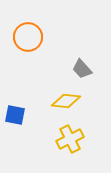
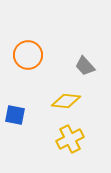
orange circle: moved 18 px down
gray trapezoid: moved 3 px right, 3 px up
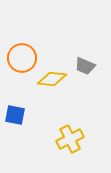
orange circle: moved 6 px left, 3 px down
gray trapezoid: rotated 25 degrees counterclockwise
yellow diamond: moved 14 px left, 22 px up
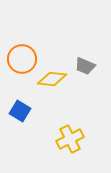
orange circle: moved 1 px down
blue square: moved 5 px right, 4 px up; rotated 20 degrees clockwise
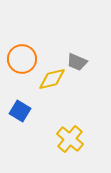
gray trapezoid: moved 8 px left, 4 px up
yellow diamond: rotated 20 degrees counterclockwise
yellow cross: rotated 24 degrees counterclockwise
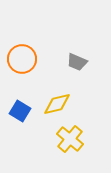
yellow diamond: moved 5 px right, 25 px down
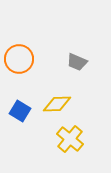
orange circle: moved 3 px left
yellow diamond: rotated 12 degrees clockwise
